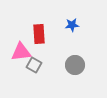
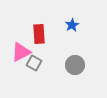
blue star: rotated 24 degrees counterclockwise
pink triangle: rotated 20 degrees counterclockwise
gray square: moved 2 px up
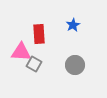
blue star: moved 1 px right
pink triangle: rotated 30 degrees clockwise
gray square: moved 1 px down
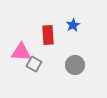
red rectangle: moved 9 px right, 1 px down
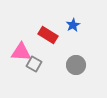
red rectangle: rotated 54 degrees counterclockwise
gray circle: moved 1 px right
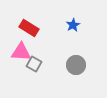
red rectangle: moved 19 px left, 7 px up
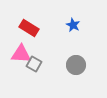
blue star: rotated 16 degrees counterclockwise
pink triangle: moved 2 px down
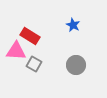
red rectangle: moved 1 px right, 8 px down
pink triangle: moved 5 px left, 3 px up
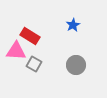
blue star: rotated 16 degrees clockwise
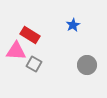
red rectangle: moved 1 px up
gray circle: moved 11 px right
